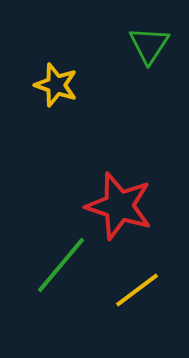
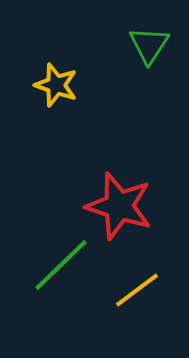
green line: rotated 6 degrees clockwise
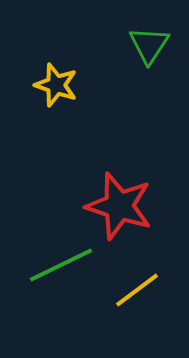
green line: rotated 18 degrees clockwise
